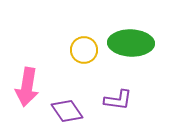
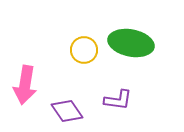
green ellipse: rotated 9 degrees clockwise
pink arrow: moved 2 px left, 2 px up
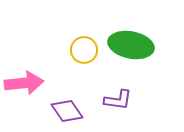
green ellipse: moved 2 px down
pink arrow: moved 1 px left, 2 px up; rotated 105 degrees counterclockwise
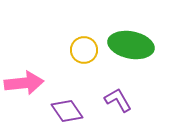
purple L-shape: rotated 128 degrees counterclockwise
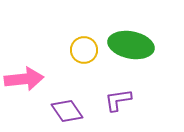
pink arrow: moved 4 px up
purple L-shape: rotated 68 degrees counterclockwise
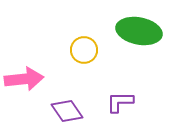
green ellipse: moved 8 px right, 14 px up
purple L-shape: moved 2 px right, 2 px down; rotated 8 degrees clockwise
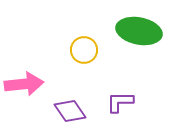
pink arrow: moved 5 px down
purple diamond: moved 3 px right
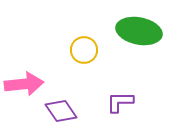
purple diamond: moved 9 px left
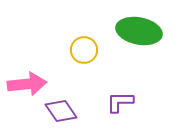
pink arrow: moved 3 px right
